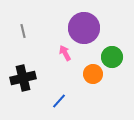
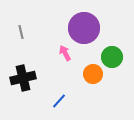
gray line: moved 2 px left, 1 px down
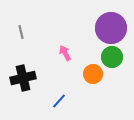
purple circle: moved 27 px right
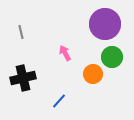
purple circle: moved 6 px left, 4 px up
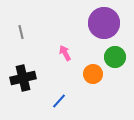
purple circle: moved 1 px left, 1 px up
green circle: moved 3 px right
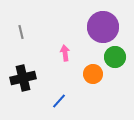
purple circle: moved 1 px left, 4 px down
pink arrow: rotated 21 degrees clockwise
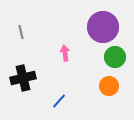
orange circle: moved 16 px right, 12 px down
